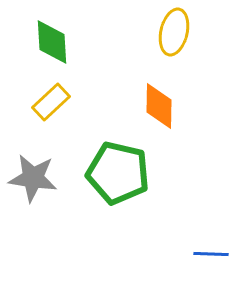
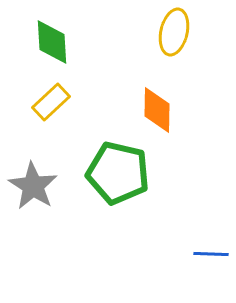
orange diamond: moved 2 px left, 4 px down
gray star: moved 8 px down; rotated 24 degrees clockwise
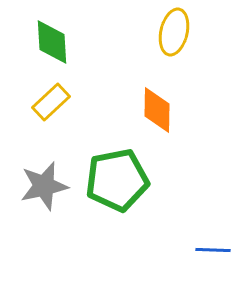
green pentagon: moved 1 px left, 7 px down; rotated 24 degrees counterclockwise
gray star: moved 11 px right; rotated 27 degrees clockwise
blue line: moved 2 px right, 4 px up
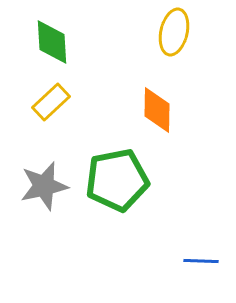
blue line: moved 12 px left, 11 px down
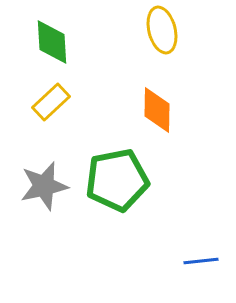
yellow ellipse: moved 12 px left, 2 px up; rotated 27 degrees counterclockwise
blue line: rotated 8 degrees counterclockwise
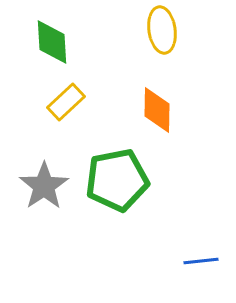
yellow ellipse: rotated 6 degrees clockwise
yellow rectangle: moved 15 px right
gray star: rotated 21 degrees counterclockwise
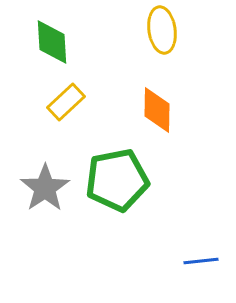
gray star: moved 1 px right, 2 px down
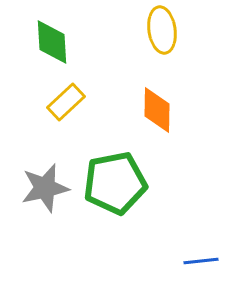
green pentagon: moved 2 px left, 3 px down
gray star: rotated 21 degrees clockwise
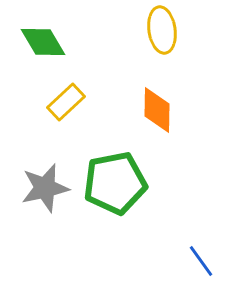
green diamond: moved 9 px left; rotated 27 degrees counterclockwise
blue line: rotated 60 degrees clockwise
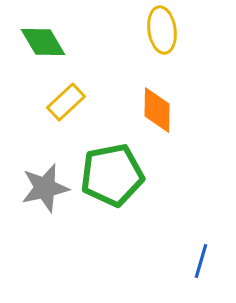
green pentagon: moved 3 px left, 8 px up
blue line: rotated 52 degrees clockwise
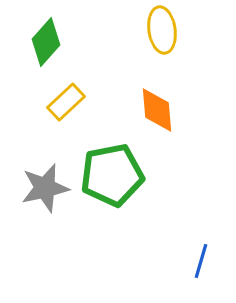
green diamond: moved 3 px right; rotated 72 degrees clockwise
orange diamond: rotated 6 degrees counterclockwise
